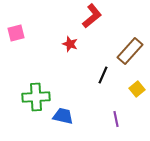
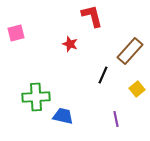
red L-shape: rotated 65 degrees counterclockwise
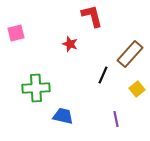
brown rectangle: moved 3 px down
green cross: moved 9 px up
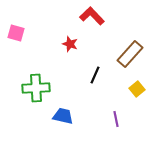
red L-shape: rotated 30 degrees counterclockwise
pink square: rotated 30 degrees clockwise
black line: moved 8 px left
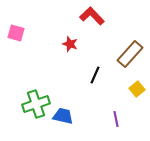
green cross: moved 16 px down; rotated 16 degrees counterclockwise
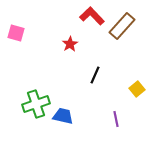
red star: rotated 21 degrees clockwise
brown rectangle: moved 8 px left, 28 px up
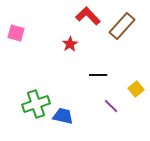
red L-shape: moved 4 px left
black line: moved 3 px right; rotated 66 degrees clockwise
yellow square: moved 1 px left
purple line: moved 5 px left, 13 px up; rotated 35 degrees counterclockwise
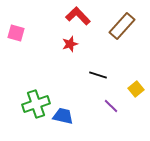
red L-shape: moved 10 px left
red star: rotated 14 degrees clockwise
black line: rotated 18 degrees clockwise
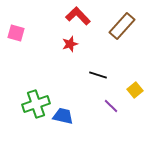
yellow square: moved 1 px left, 1 px down
